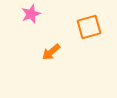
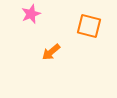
orange square: moved 1 px up; rotated 30 degrees clockwise
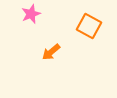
orange square: rotated 15 degrees clockwise
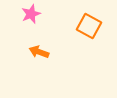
orange arrow: moved 12 px left; rotated 60 degrees clockwise
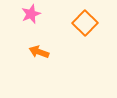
orange square: moved 4 px left, 3 px up; rotated 15 degrees clockwise
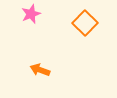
orange arrow: moved 1 px right, 18 px down
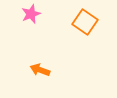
orange square: moved 1 px up; rotated 10 degrees counterclockwise
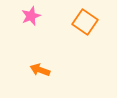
pink star: moved 2 px down
